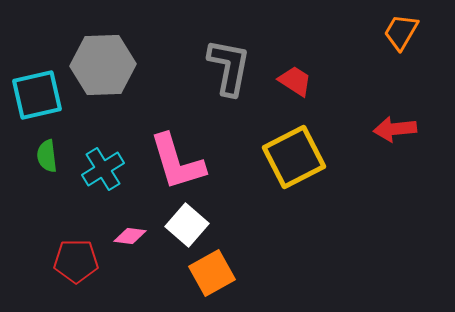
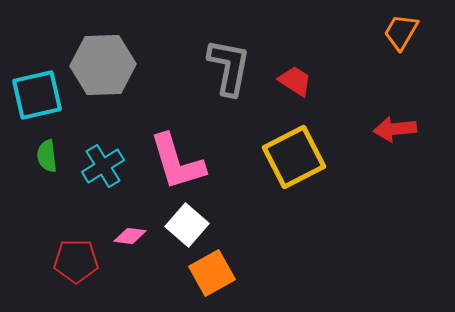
cyan cross: moved 3 px up
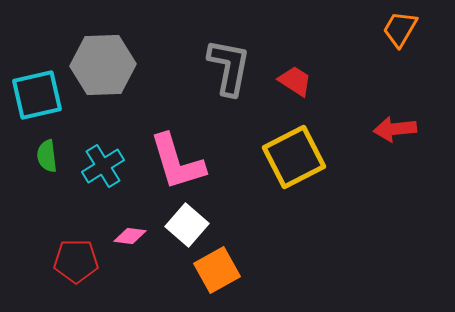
orange trapezoid: moved 1 px left, 3 px up
orange square: moved 5 px right, 3 px up
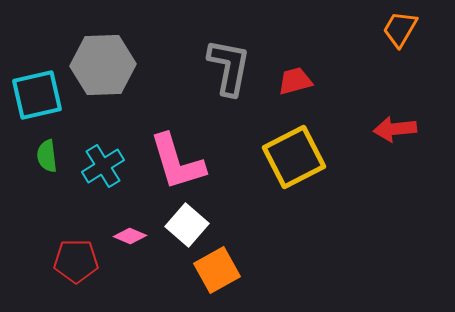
red trapezoid: rotated 48 degrees counterclockwise
pink diamond: rotated 16 degrees clockwise
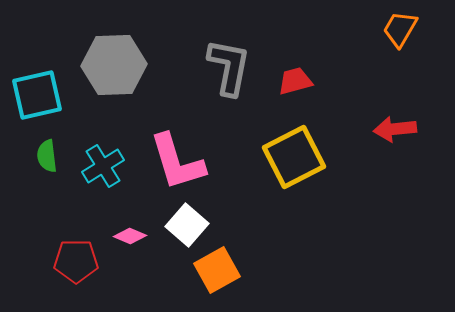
gray hexagon: moved 11 px right
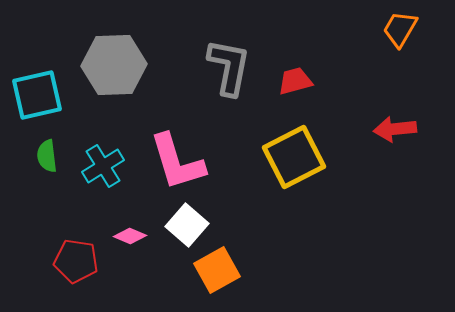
red pentagon: rotated 9 degrees clockwise
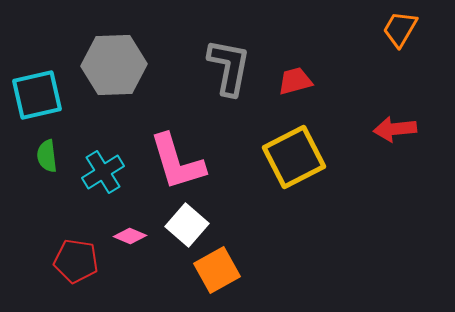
cyan cross: moved 6 px down
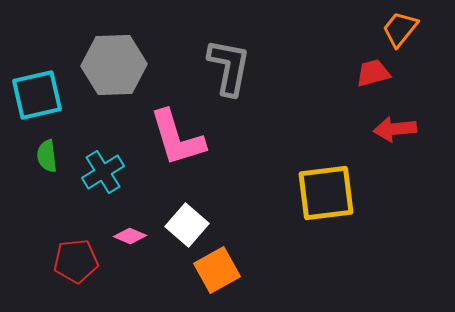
orange trapezoid: rotated 9 degrees clockwise
red trapezoid: moved 78 px right, 8 px up
yellow square: moved 32 px right, 36 px down; rotated 20 degrees clockwise
pink L-shape: moved 24 px up
red pentagon: rotated 15 degrees counterclockwise
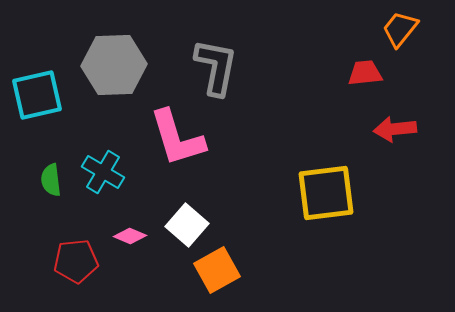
gray L-shape: moved 13 px left
red trapezoid: moved 8 px left; rotated 9 degrees clockwise
green semicircle: moved 4 px right, 24 px down
cyan cross: rotated 27 degrees counterclockwise
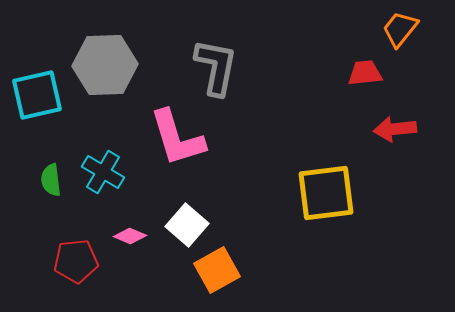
gray hexagon: moved 9 px left
